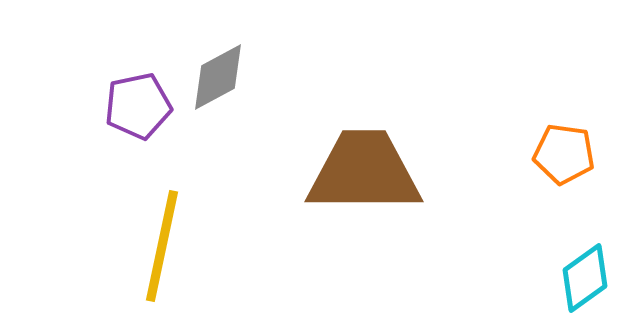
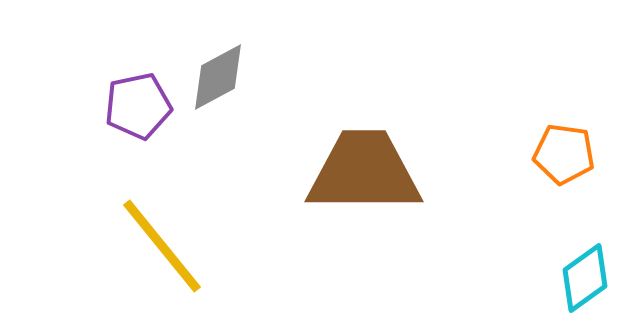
yellow line: rotated 51 degrees counterclockwise
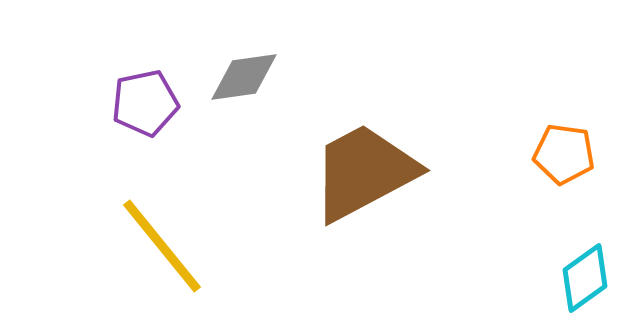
gray diamond: moved 26 px right; rotated 20 degrees clockwise
purple pentagon: moved 7 px right, 3 px up
brown trapezoid: rotated 28 degrees counterclockwise
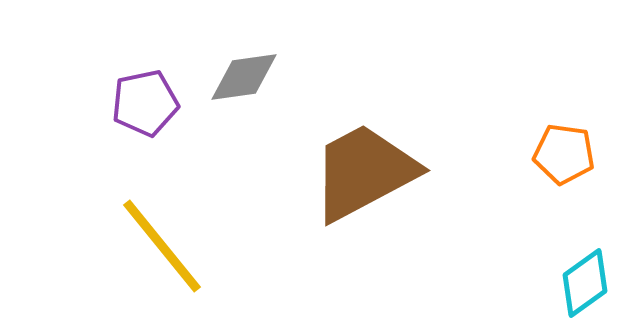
cyan diamond: moved 5 px down
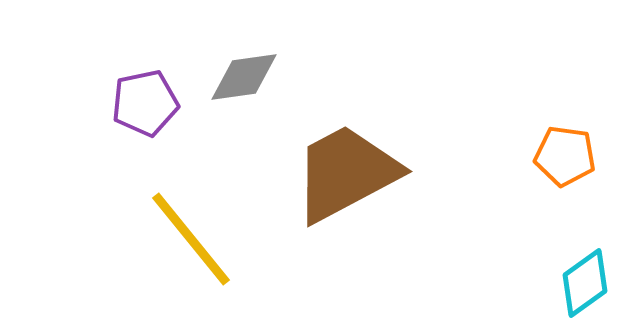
orange pentagon: moved 1 px right, 2 px down
brown trapezoid: moved 18 px left, 1 px down
yellow line: moved 29 px right, 7 px up
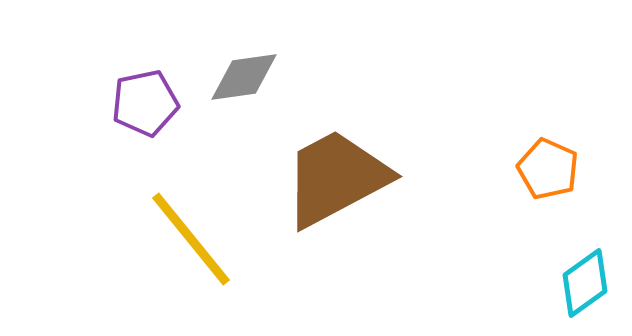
orange pentagon: moved 17 px left, 13 px down; rotated 16 degrees clockwise
brown trapezoid: moved 10 px left, 5 px down
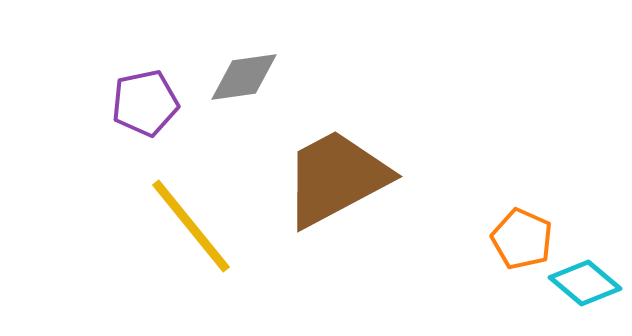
orange pentagon: moved 26 px left, 70 px down
yellow line: moved 13 px up
cyan diamond: rotated 76 degrees clockwise
